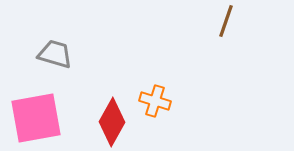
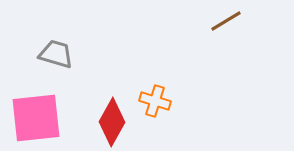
brown line: rotated 40 degrees clockwise
gray trapezoid: moved 1 px right
pink square: rotated 4 degrees clockwise
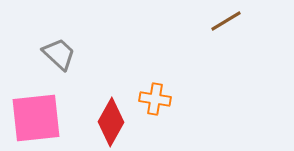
gray trapezoid: moved 3 px right; rotated 27 degrees clockwise
orange cross: moved 2 px up; rotated 8 degrees counterclockwise
red diamond: moved 1 px left
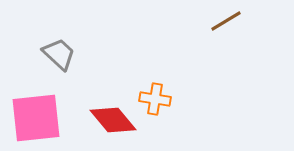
red diamond: moved 2 px right, 2 px up; rotated 69 degrees counterclockwise
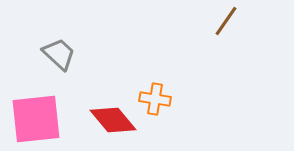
brown line: rotated 24 degrees counterclockwise
pink square: moved 1 px down
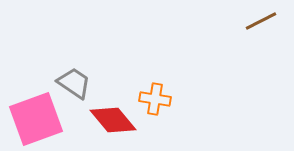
brown line: moved 35 px right; rotated 28 degrees clockwise
gray trapezoid: moved 15 px right, 29 px down; rotated 9 degrees counterclockwise
pink square: rotated 14 degrees counterclockwise
